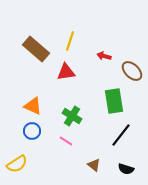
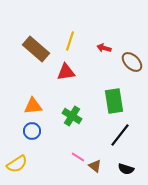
red arrow: moved 8 px up
brown ellipse: moved 9 px up
orange triangle: rotated 30 degrees counterclockwise
black line: moved 1 px left
pink line: moved 12 px right, 16 px down
brown triangle: moved 1 px right, 1 px down
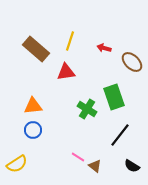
green rectangle: moved 4 px up; rotated 10 degrees counterclockwise
green cross: moved 15 px right, 7 px up
blue circle: moved 1 px right, 1 px up
black semicircle: moved 6 px right, 3 px up; rotated 14 degrees clockwise
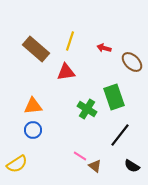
pink line: moved 2 px right, 1 px up
